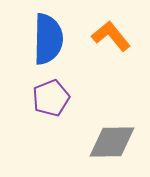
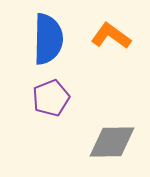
orange L-shape: rotated 15 degrees counterclockwise
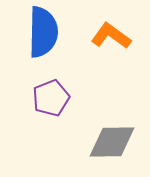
blue semicircle: moved 5 px left, 7 px up
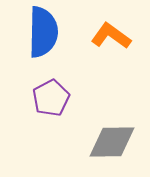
purple pentagon: rotated 6 degrees counterclockwise
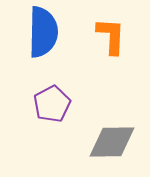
orange L-shape: rotated 57 degrees clockwise
purple pentagon: moved 1 px right, 6 px down
